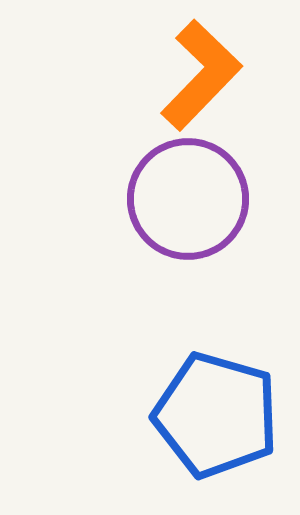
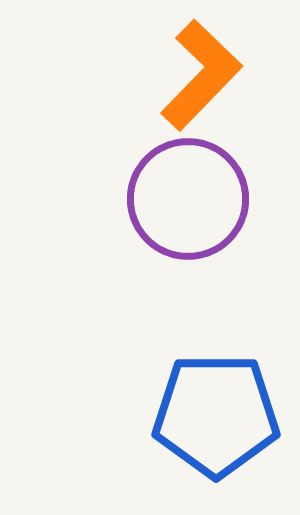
blue pentagon: rotated 16 degrees counterclockwise
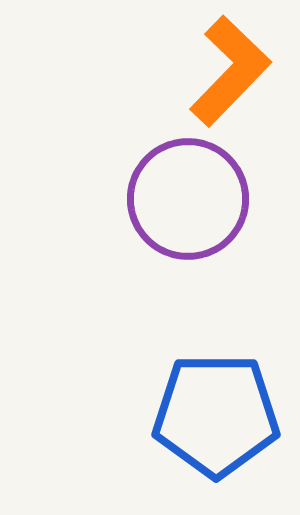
orange L-shape: moved 29 px right, 4 px up
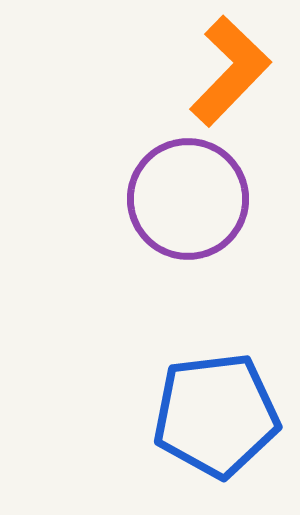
blue pentagon: rotated 7 degrees counterclockwise
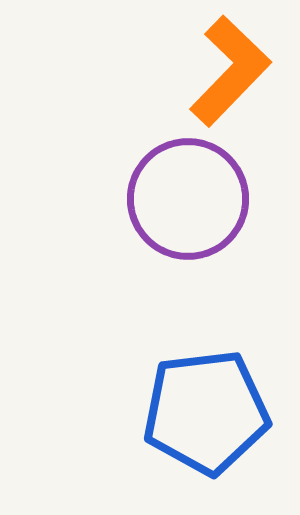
blue pentagon: moved 10 px left, 3 px up
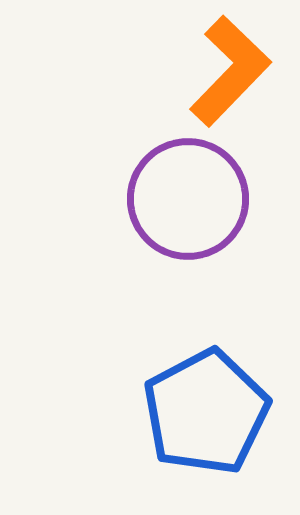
blue pentagon: rotated 21 degrees counterclockwise
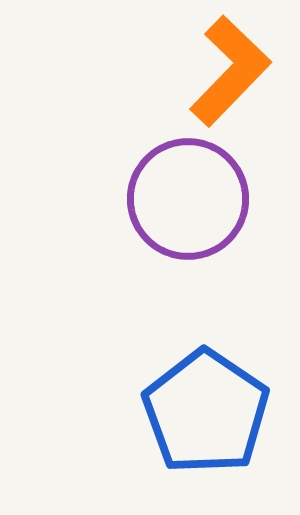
blue pentagon: rotated 10 degrees counterclockwise
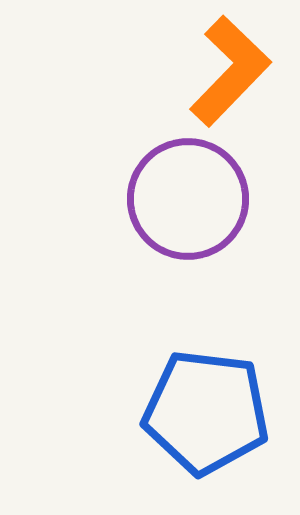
blue pentagon: rotated 27 degrees counterclockwise
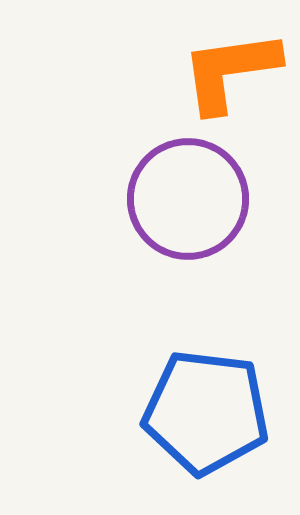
orange L-shape: rotated 142 degrees counterclockwise
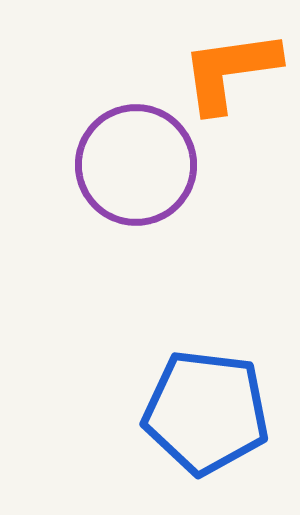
purple circle: moved 52 px left, 34 px up
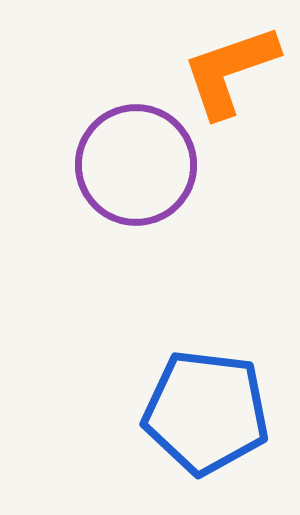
orange L-shape: rotated 11 degrees counterclockwise
